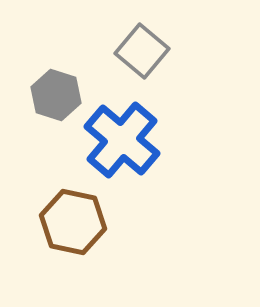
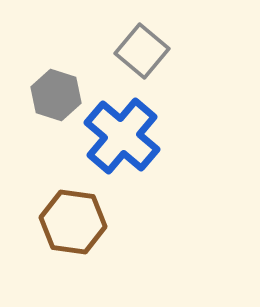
blue cross: moved 4 px up
brown hexagon: rotated 4 degrees counterclockwise
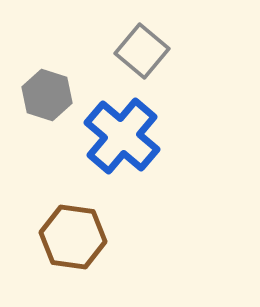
gray hexagon: moved 9 px left
brown hexagon: moved 15 px down
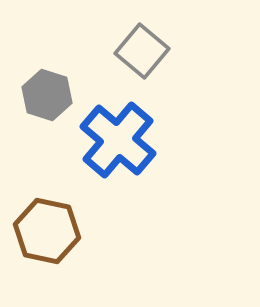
blue cross: moved 4 px left, 4 px down
brown hexagon: moved 26 px left, 6 px up; rotated 4 degrees clockwise
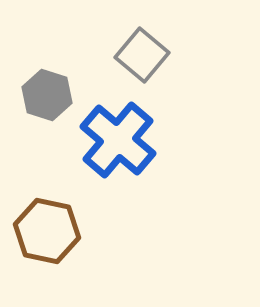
gray square: moved 4 px down
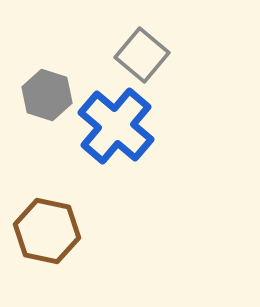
blue cross: moved 2 px left, 14 px up
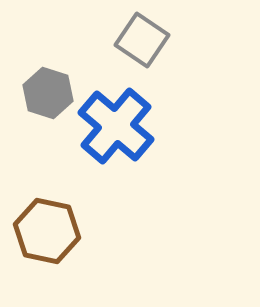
gray square: moved 15 px up; rotated 6 degrees counterclockwise
gray hexagon: moved 1 px right, 2 px up
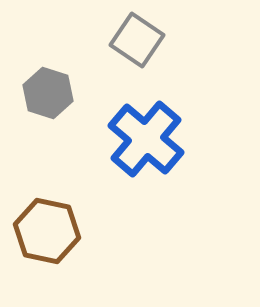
gray square: moved 5 px left
blue cross: moved 30 px right, 13 px down
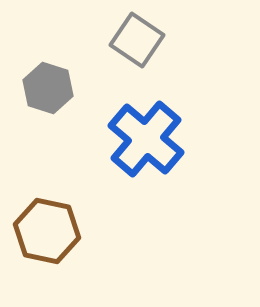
gray hexagon: moved 5 px up
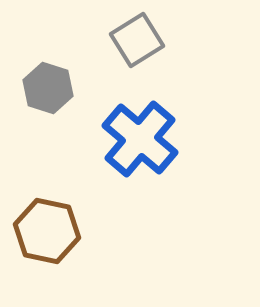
gray square: rotated 24 degrees clockwise
blue cross: moved 6 px left
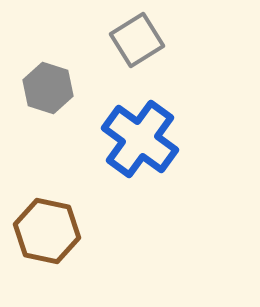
blue cross: rotated 4 degrees counterclockwise
